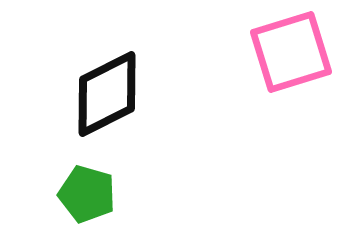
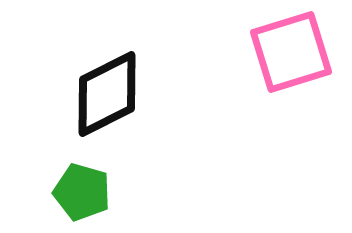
green pentagon: moved 5 px left, 2 px up
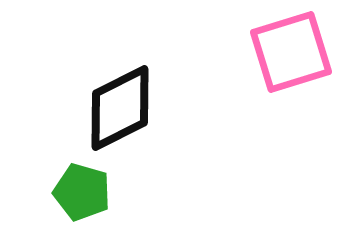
black diamond: moved 13 px right, 14 px down
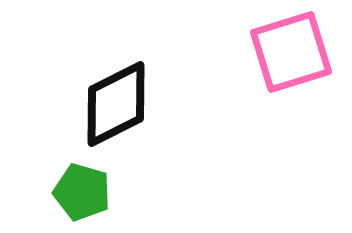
black diamond: moved 4 px left, 4 px up
